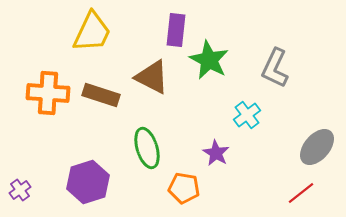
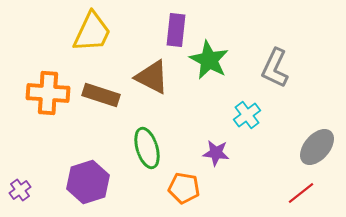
purple star: rotated 24 degrees counterclockwise
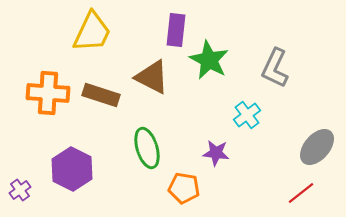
purple hexagon: moved 16 px left, 13 px up; rotated 15 degrees counterclockwise
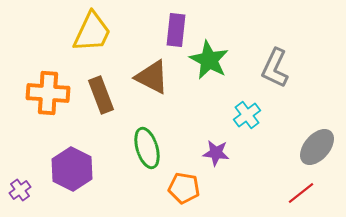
brown rectangle: rotated 51 degrees clockwise
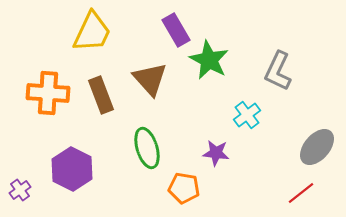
purple rectangle: rotated 36 degrees counterclockwise
gray L-shape: moved 3 px right, 3 px down
brown triangle: moved 2 px left, 2 px down; rotated 21 degrees clockwise
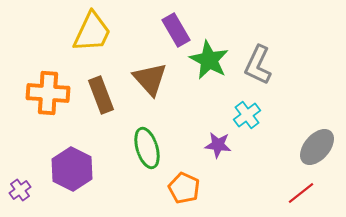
gray L-shape: moved 20 px left, 6 px up
purple star: moved 2 px right, 8 px up
orange pentagon: rotated 16 degrees clockwise
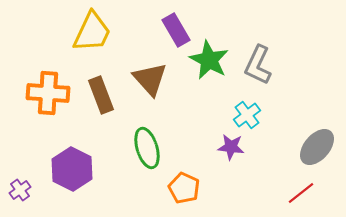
purple star: moved 13 px right, 2 px down
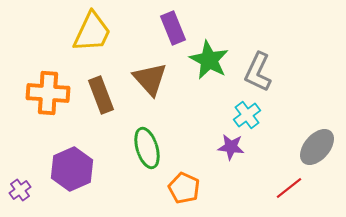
purple rectangle: moved 3 px left, 2 px up; rotated 8 degrees clockwise
gray L-shape: moved 7 px down
purple hexagon: rotated 9 degrees clockwise
red line: moved 12 px left, 5 px up
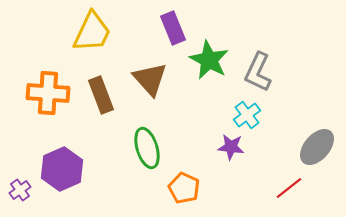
purple hexagon: moved 10 px left
